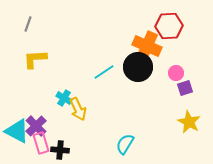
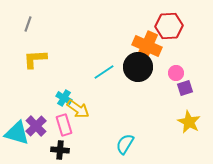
yellow arrow: rotated 30 degrees counterclockwise
cyan triangle: moved 2 px down; rotated 12 degrees counterclockwise
pink rectangle: moved 23 px right, 18 px up
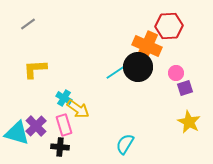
gray line: rotated 35 degrees clockwise
yellow L-shape: moved 10 px down
cyan line: moved 12 px right
black cross: moved 3 px up
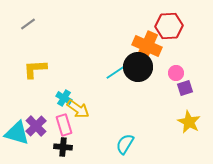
black cross: moved 3 px right
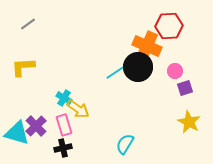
yellow L-shape: moved 12 px left, 2 px up
pink circle: moved 1 px left, 2 px up
black cross: moved 1 px down; rotated 18 degrees counterclockwise
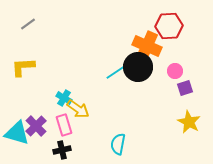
cyan semicircle: moved 7 px left; rotated 20 degrees counterclockwise
black cross: moved 1 px left, 2 px down
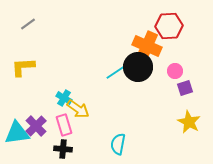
cyan triangle: rotated 24 degrees counterclockwise
black cross: moved 1 px right, 1 px up; rotated 18 degrees clockwise
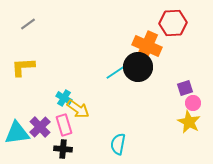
red hexagon: moved 4 px right, 3 px up
pink circle: moved 18 px right, 32 px down
purple cross: moved 4 px right, 1 px down
